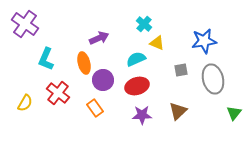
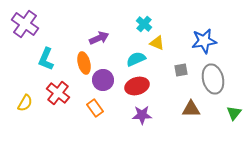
brown triangle: moved 13 px right, 2 px up; rotated 42 degrees clockwise
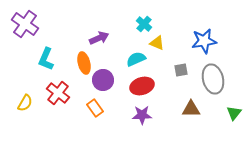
red ellipse: moved 5 px right
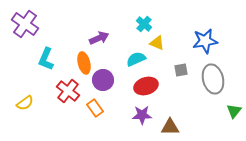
blue star: moved 1 px right
red ellipse: moved 4 px right
red cross: moved 10 px right, 2 px up
yellow semicircle: rotated 24 degrees clockwise
brown triangle: moved 21 px left, 18 px down
green triangle: moved 2 px up
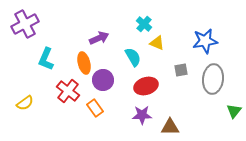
purple cross: rotated 28 degrees clockwise
cyan semicircle: moved 3 px left, 2 px up; rotated 84 degrees clockwise
gray ellipse: rotated 20 degrees clockwise
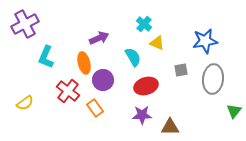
cyan L-shape: moved 2 px up
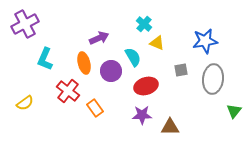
cyan L-shape: moved 1 px left, 2 px down
purple circle: moved 8 px right, 9 px up
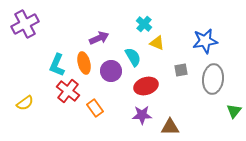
cyan L-shape: moved 12 px right, 6 px down
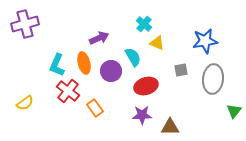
purple cross: rotated 12 degrees clockwise
